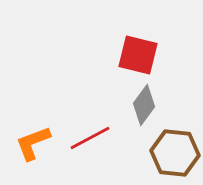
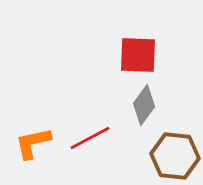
red square: rotated 12 degrees counterclockwise
orange L-shape: rotated 9 degrees clockwise
brown hexagon: moved 3 px down
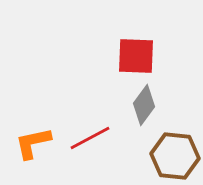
red square: moved 2 px left, 1 px down
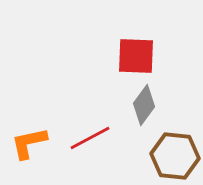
orange L-shape: moved 4 px left
